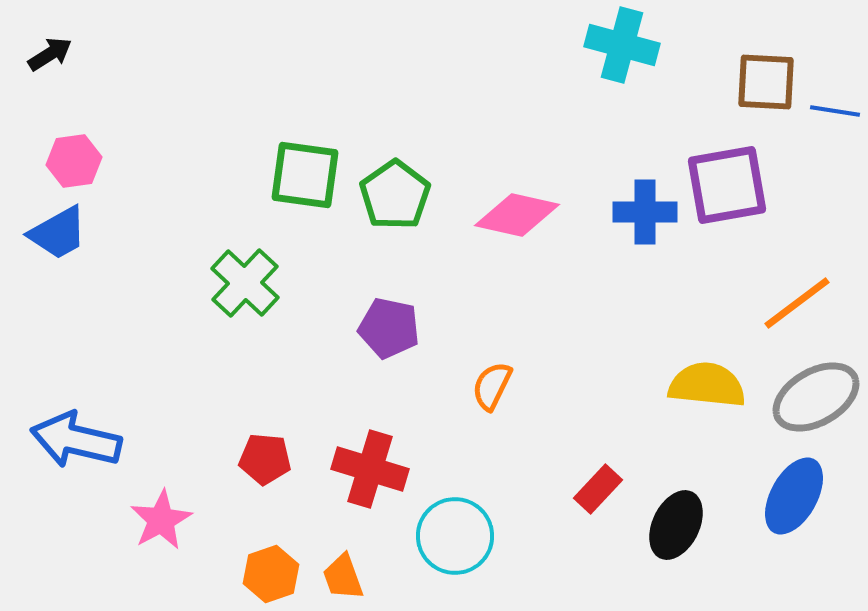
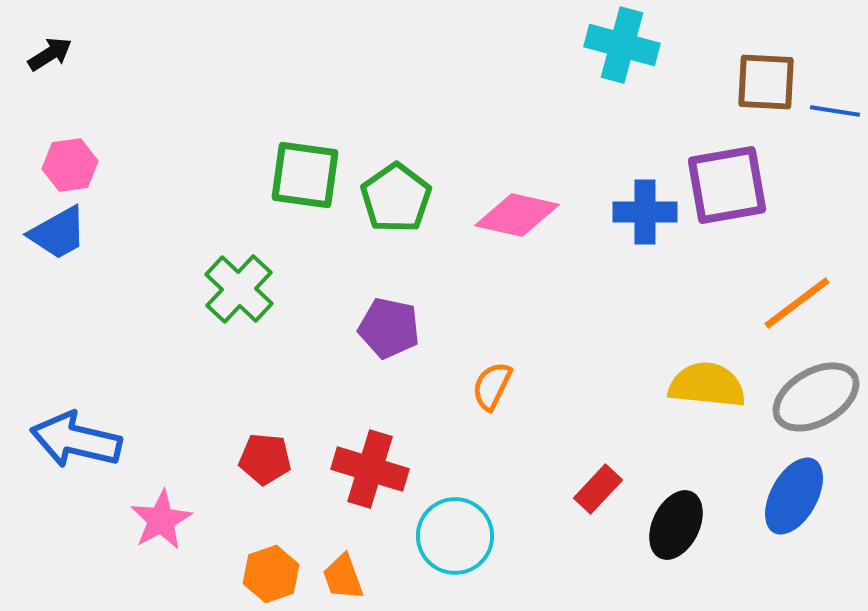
pink hexagon: moved 4 px left, 4 px down
green pentagon: moved 1 px right, 3 px down
green cross: moved 6 px left, 6 px down
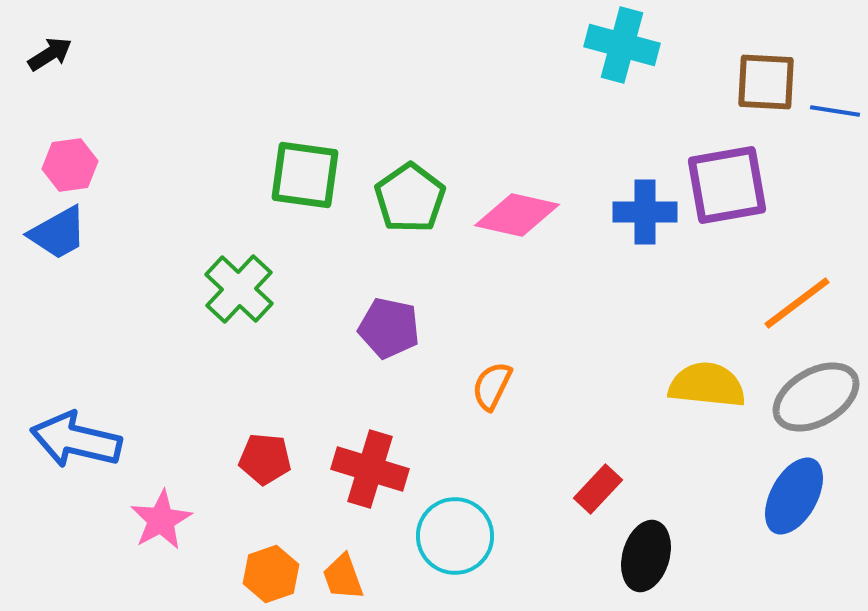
green pentagon: moved 14 px right
black ellipse: moved 30 px left, 31 px down; rotated 10 degrees counterclockwise
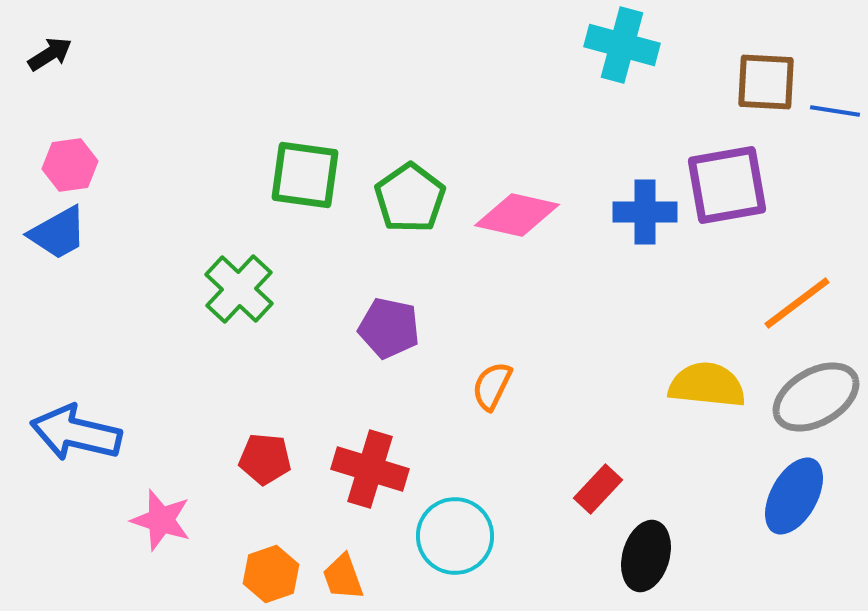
blue arrow: moved 7 px up
pink star: rotated 26 degrees counterclockwise
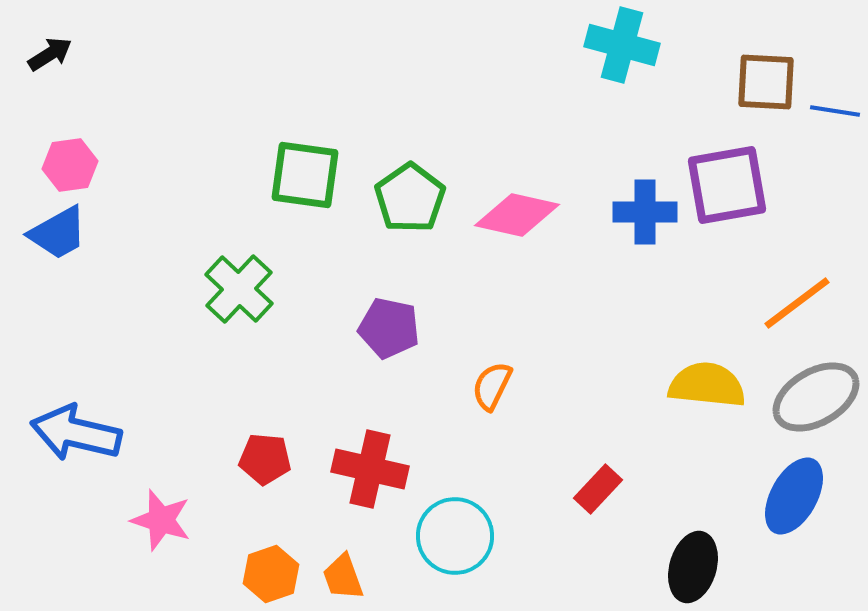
red cross: rotated 4 degrees counterclockwise
black ellipse: moved 47 px right, 11 px down
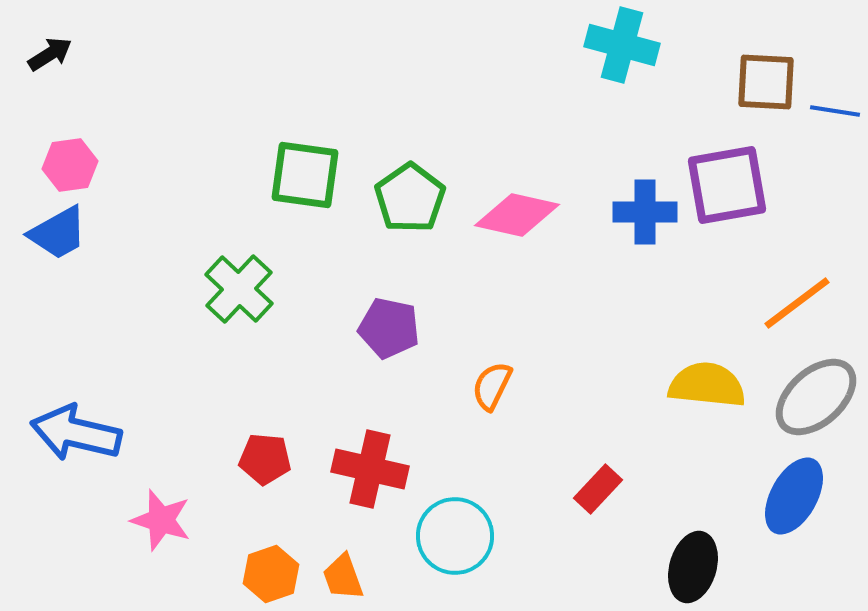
gray ellipse: rotated 12 degrees counterclockwise
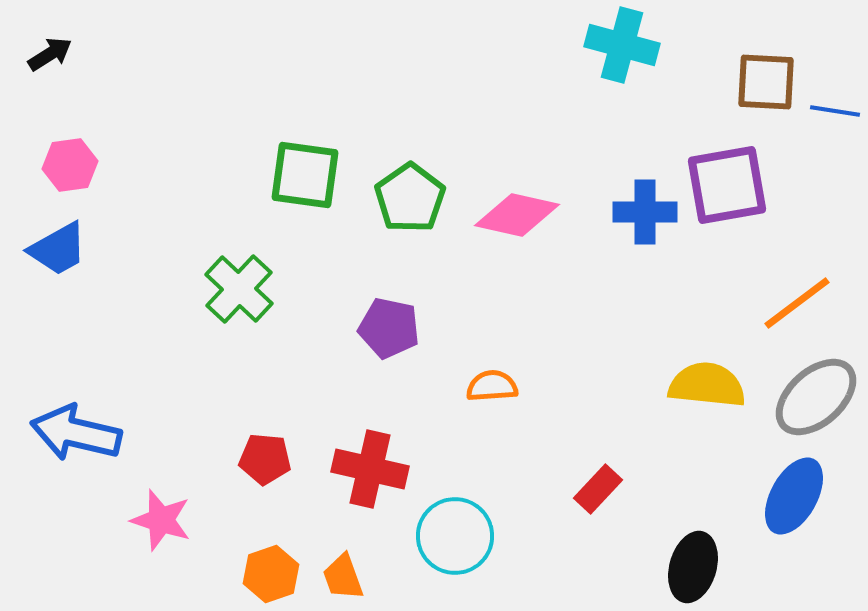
blue trapezoid: moved 16 px down
orange semicircle: rotated 60 degrees clockwise
